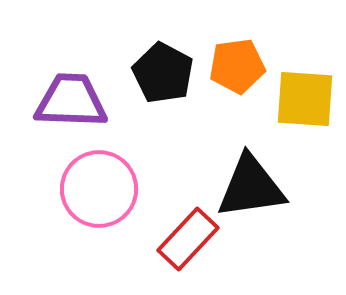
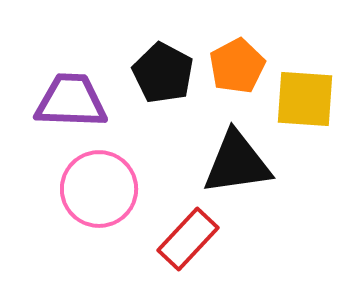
orange pentagon: rotated 20 degrees counterclockwise
black triangle: moved 14 px left, 24 px up
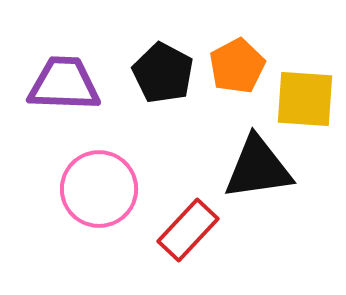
purple trapezoid: moved 7 px left, 17 px up
black triangle: moved 21 px right, 5 px down
red rectangle: moved 9 px up
